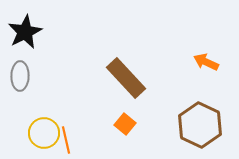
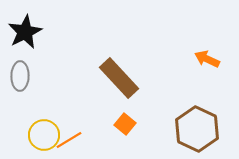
orange arrow: moved 1 px right, 3 px up
brown rectangle: moved 7 px left
brown hexagon: moved 3 px left, 4 px down
yellow circle: moved 2 px down
orange line: moved 3 px right; rotated 72 degrees clockwise
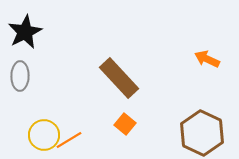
brown hexagon: moved 5 px right, 4 px down
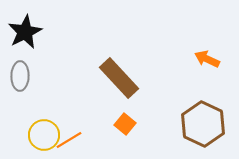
brown hexagon: moved 1 px right, 9 px up
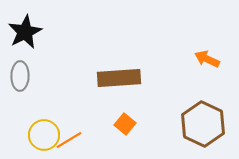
brown rectangle: rotated 51 degrees counterclockwise
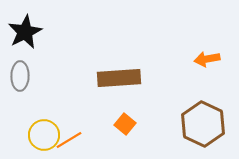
orange arrow: rotated 35 degrees counterclockwise
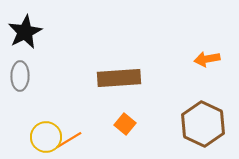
yellow circle: moved 2 px right, 2 px down
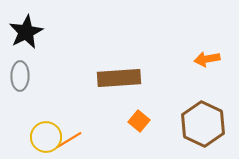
black star: moved 1 px right
orange square: moved 14 px right, 3 px up
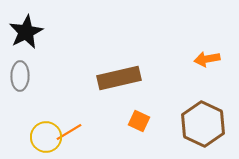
brown rectangle: rotated 9 degrees counterclockwise
orange square: rotated 15 degrees counterclockwise
orange line: moved 8 px up
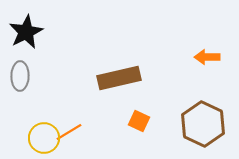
orange arrow: moved 2 px up; rotated 10 degrees clockwise
yellow circle: moved 2 px left, 1 px down
